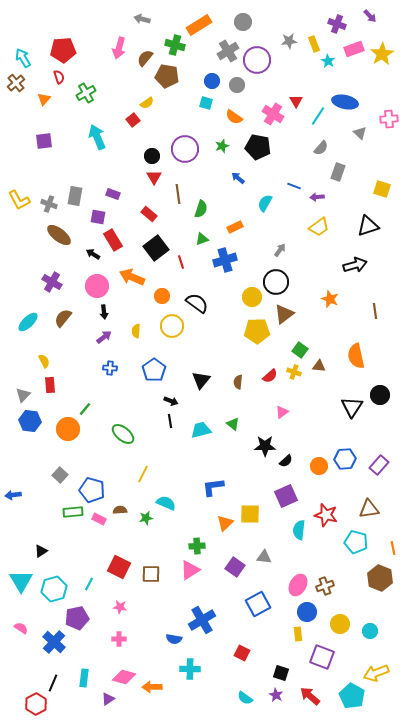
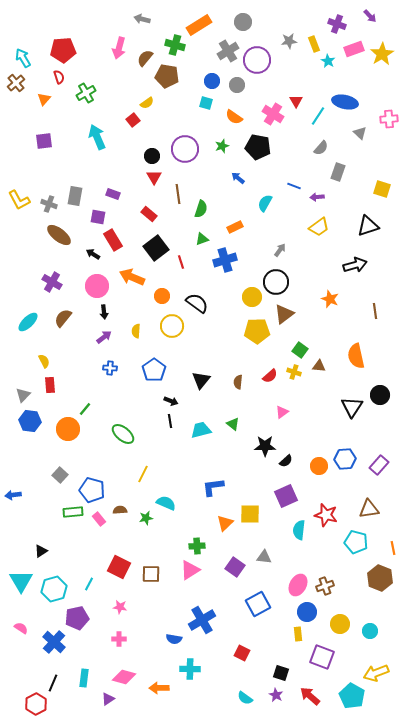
pink rectangle at (99, 519): rotated 24 degrees clockwise
orange arrow at (152, 687): moved 7 px right, 1 px down
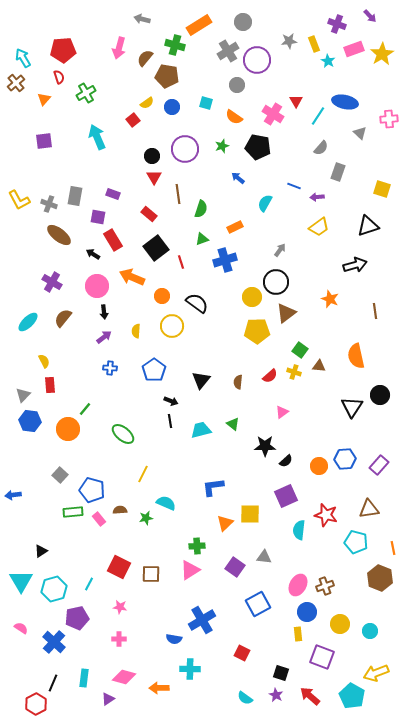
blue circle at (212, 81): moved 40 px left, 26 px down
brown triangle at (284, 314): moved 2 px right, 1 px up
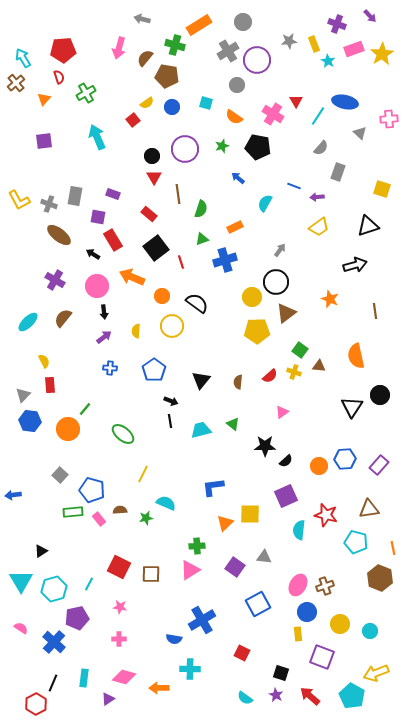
purple cross at (52, 282): moved 3 px right, 2 px up
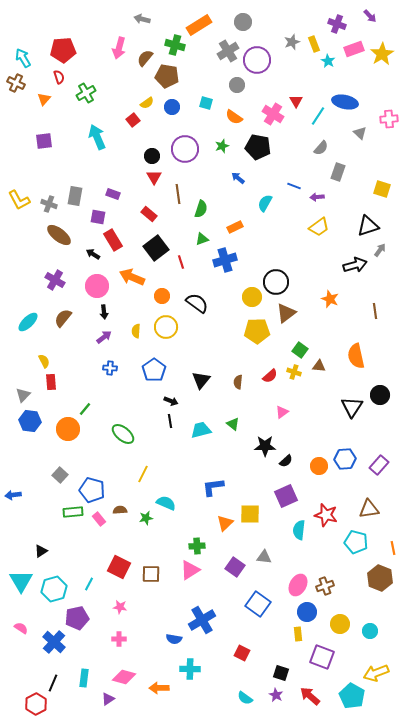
gray star at (289, 41): moved 3 px right, 1 px down; rotated 14 degrees counterclockwise
brown cross at (16, 83): rotated 24 degrees counterclockwise
gray arrow at (280, 250): moved 100 px right
yellow circle at (172, 326): moved 6 px left, 1 px down
red rectangle at (50, 385): moved 1 px right, 3 px up
blue square at (258, 604): rotated 25 degrees counterclockwise
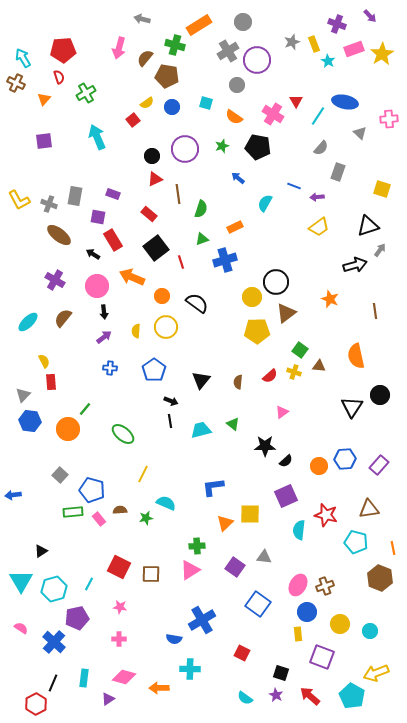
red triangle at (154, 177): moved 1 px right, 2 px down; rotated 35 degrees clockwise
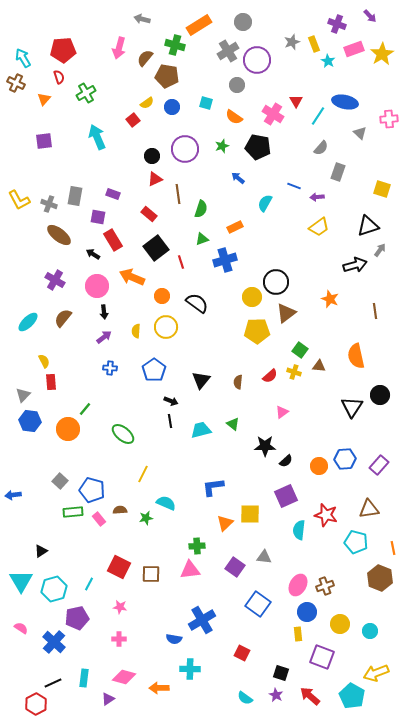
gray square at (60, 475): moved 6 px down
pink triangle at (190, 570): rotated 25 degrees clockwise
black line at (53, 683): rotated 42 degrees clockwise
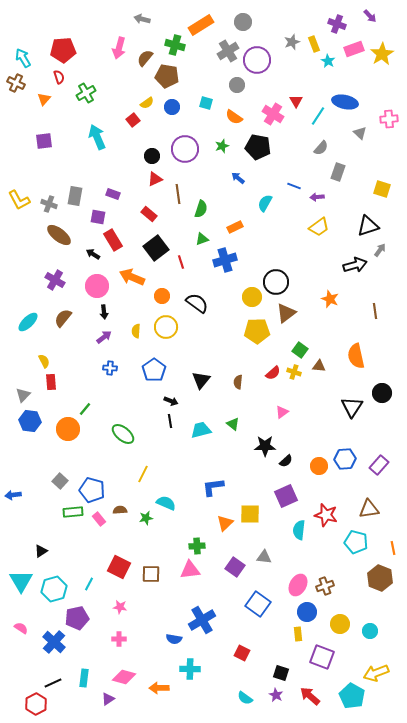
orange rectangle at (199, 25): moved 2 px right
red semicircle at (270, 376): moved 3 px right, 3 px up
black circle at (380, 395): moved 2 px right, 2 px up
